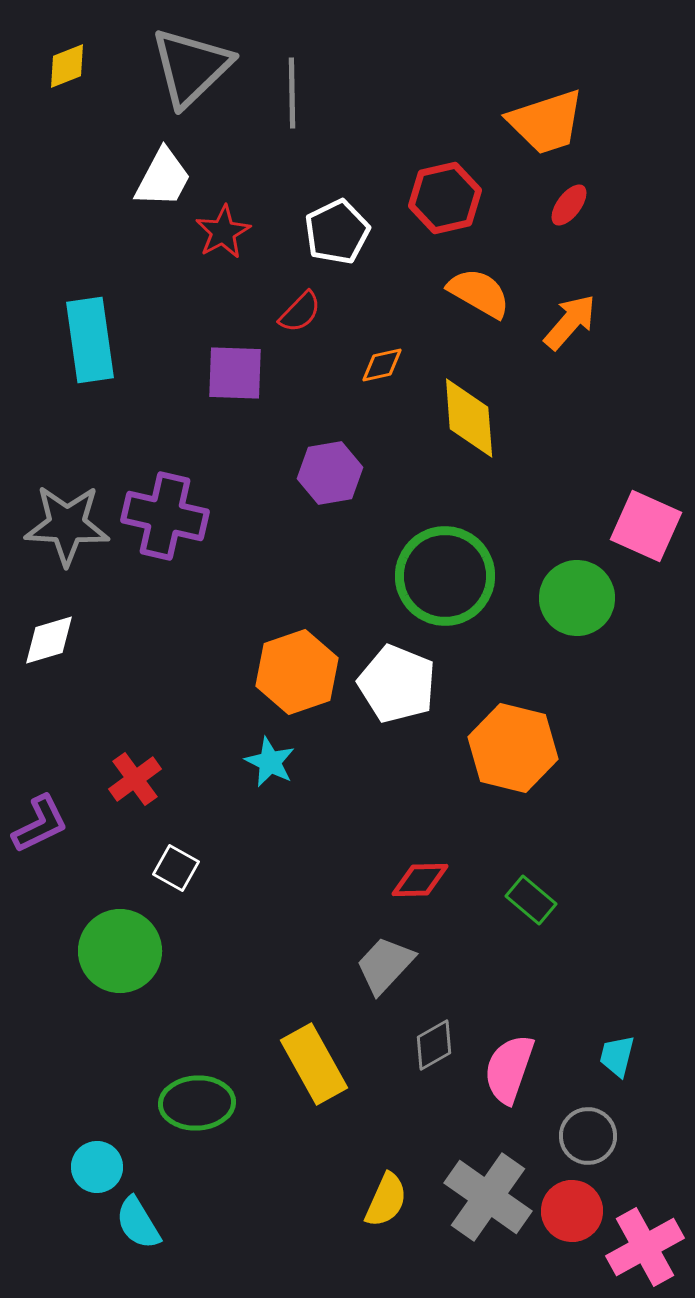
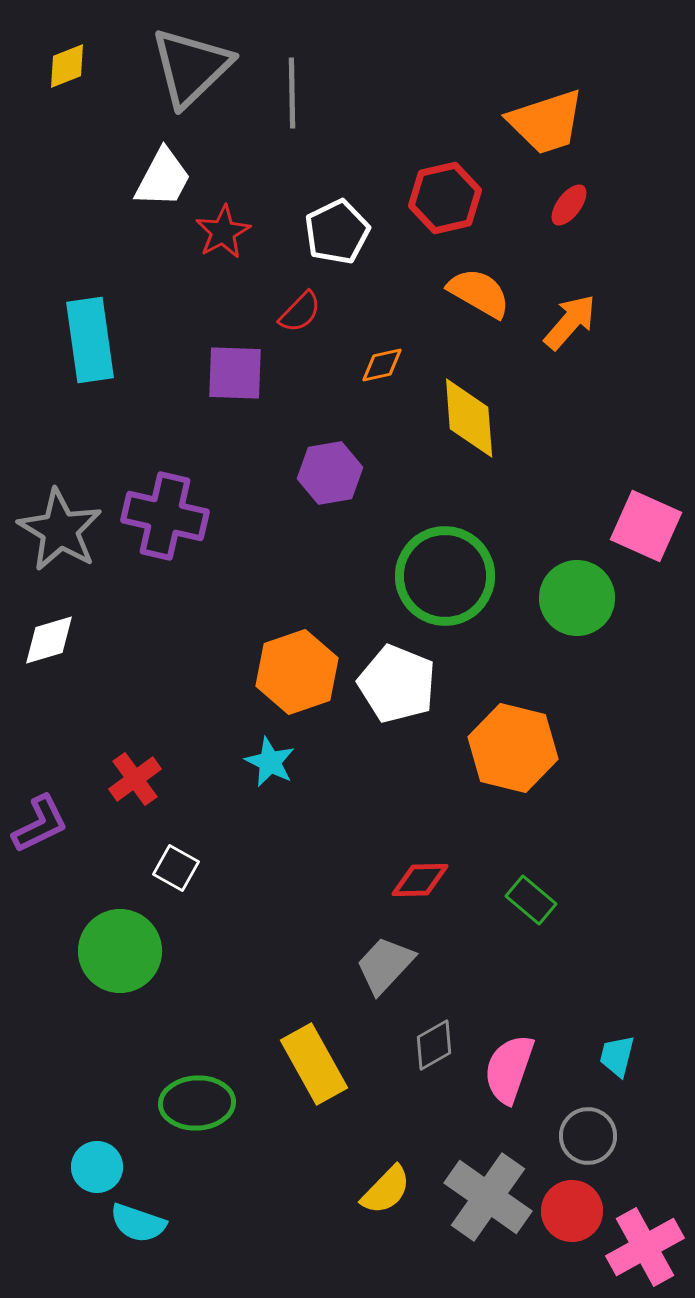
gray star at (67, 525): moved 7 px left, 5 px down; rotated 28 degrees clockwise
yellow semicircle at (386, 1200): moved 10 px up; rotated 20 degrees clockwise
cyan semicircle at (138, 1223): rotated 40 degrees counterclockwise
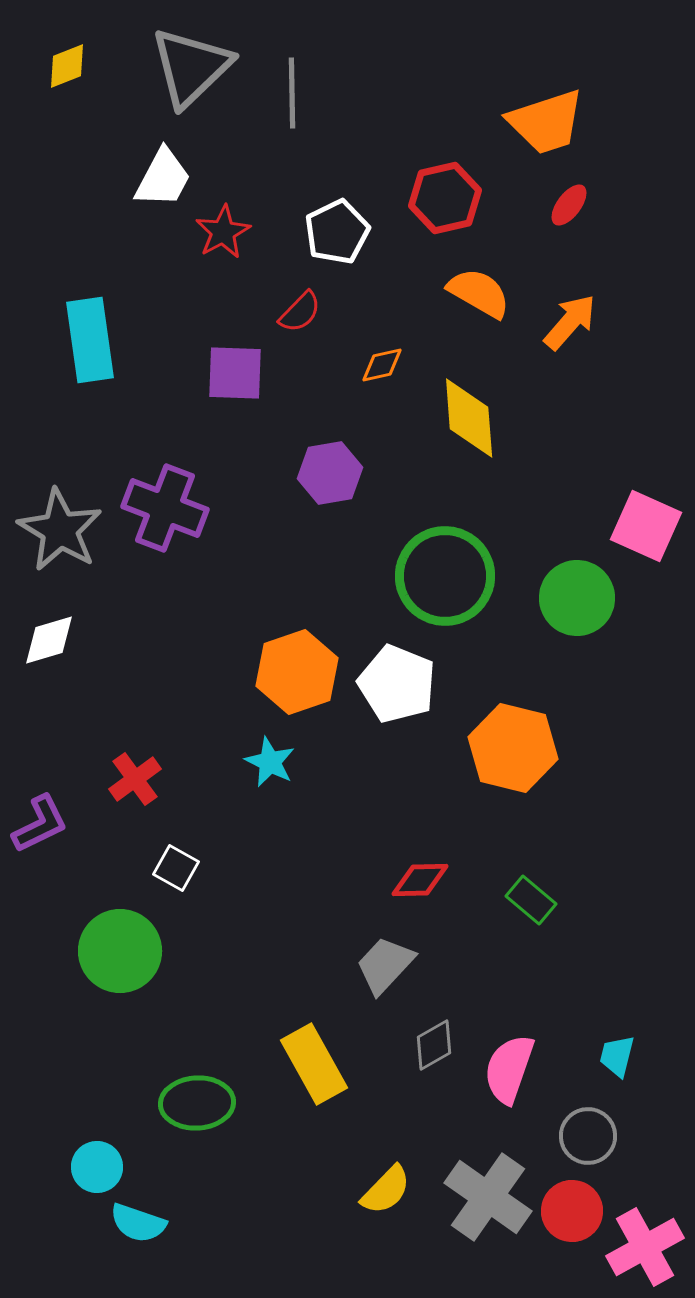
purple cross at (165, 516): moved 8 px up; rotated 8 degrees clockwise
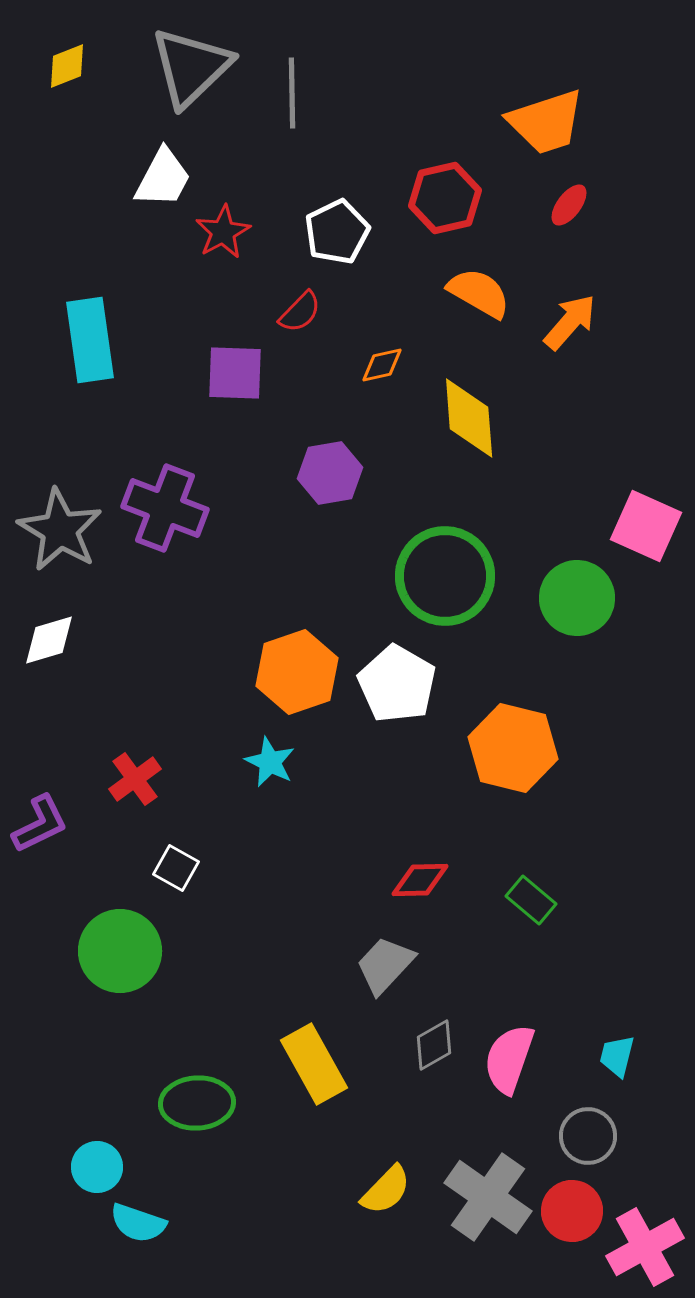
white pentagon at (397, 684): rotated 8 degrees clockwise
pink semicircle at (509, 1069): moved 10 px up
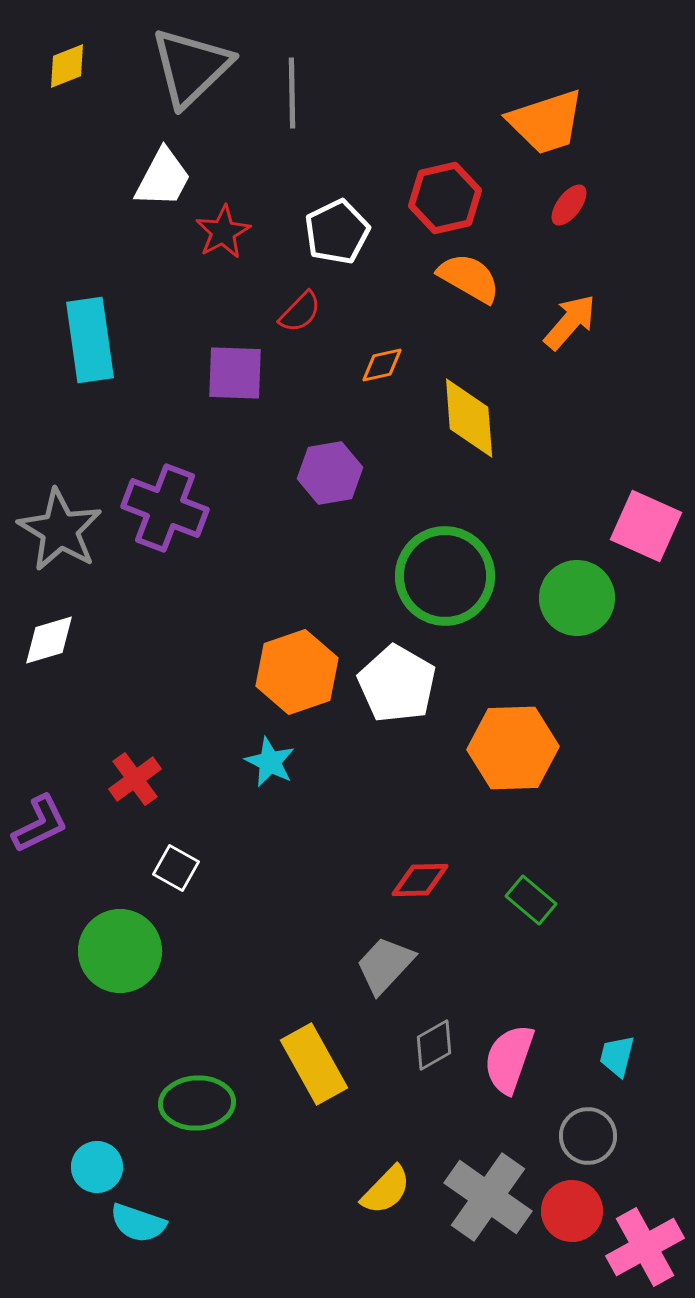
orange semicircle at (479, 293): moved 10 px left, 15 px up
orange hexagon at (513, 748): rotated 16 degrees counterclockwise
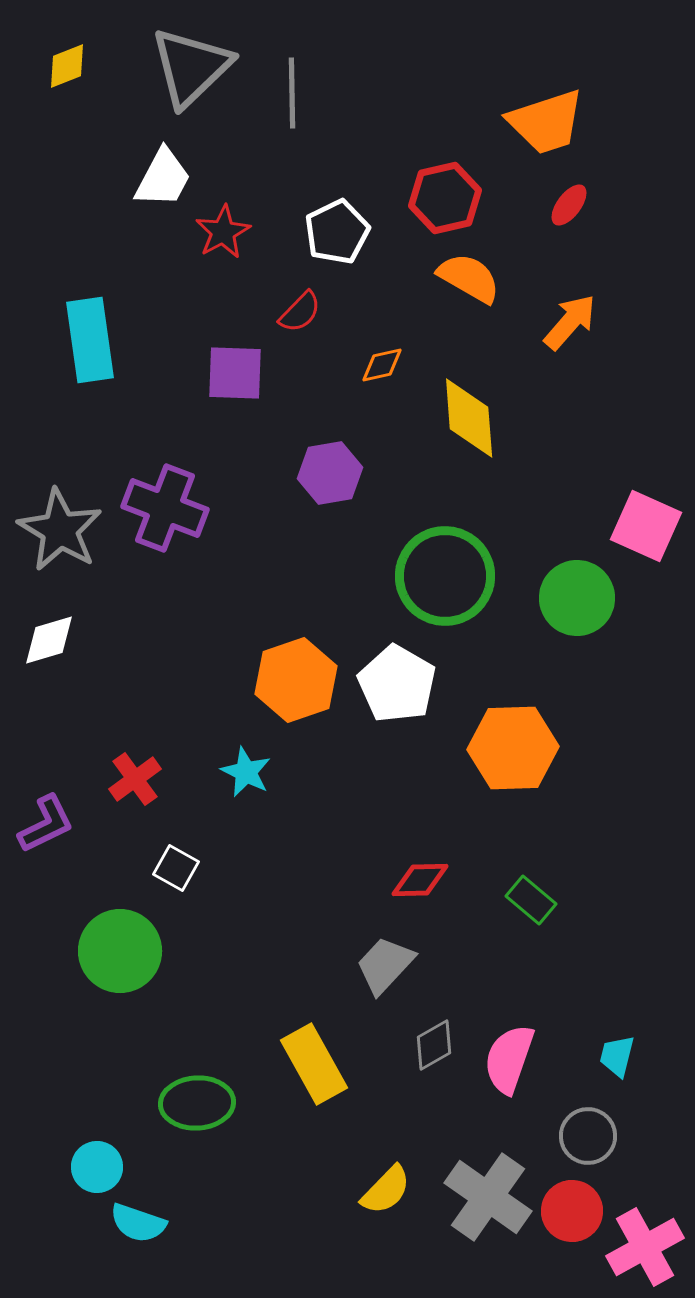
orange hexagon at (297, 672): moved 1 px left, 8 px down
cyan star at (270, 762): moved 24 px left, 10 px down
purple L-shape at (40, 824): moved 6 px right
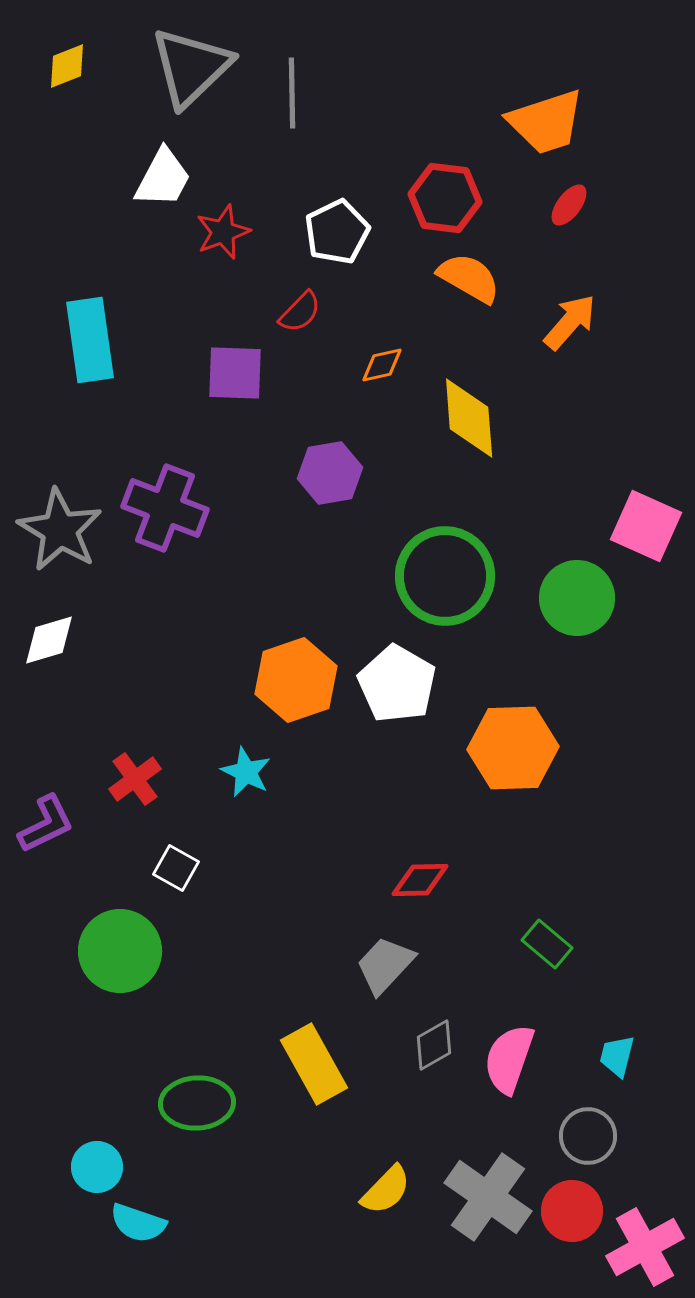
red hexagon at (445, 198): rotated 20 degrees clockwise
red star at (223, 232): rotated 8 degrees clockwise
green rectangle at (531, 900): moved 16 px right, 44 px down
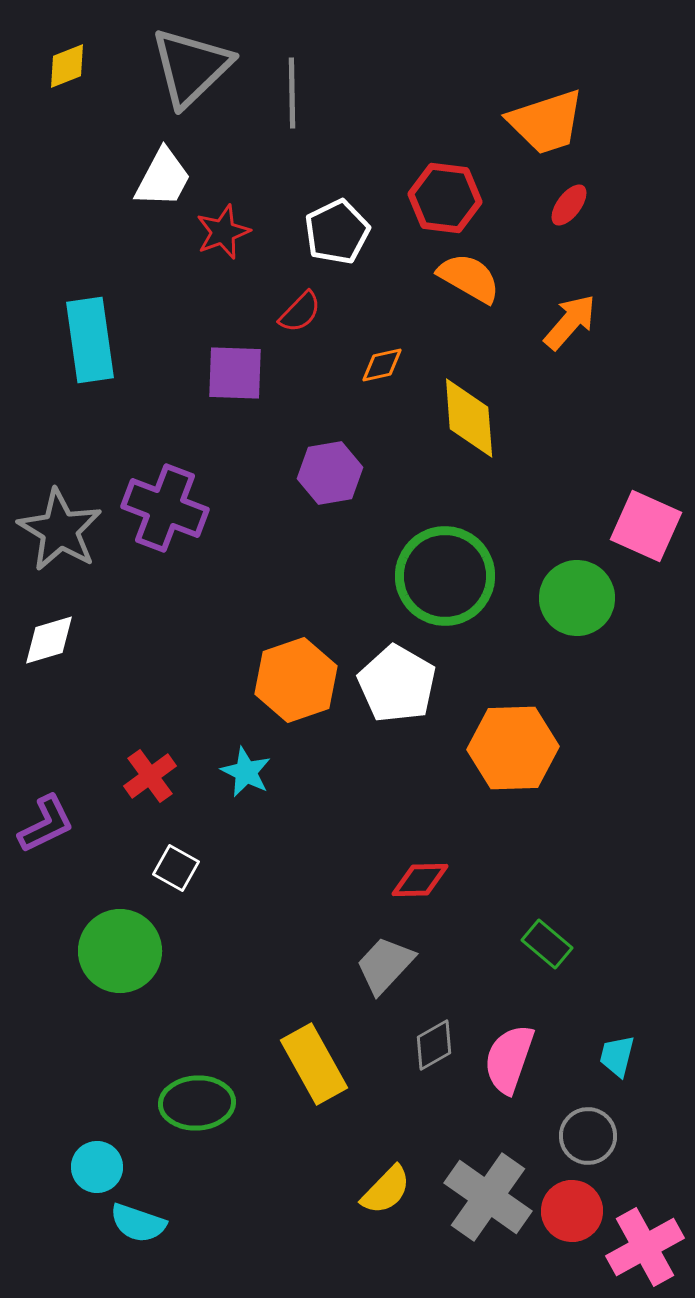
red cross at (135, 779): moved 15 px right, 3 px up
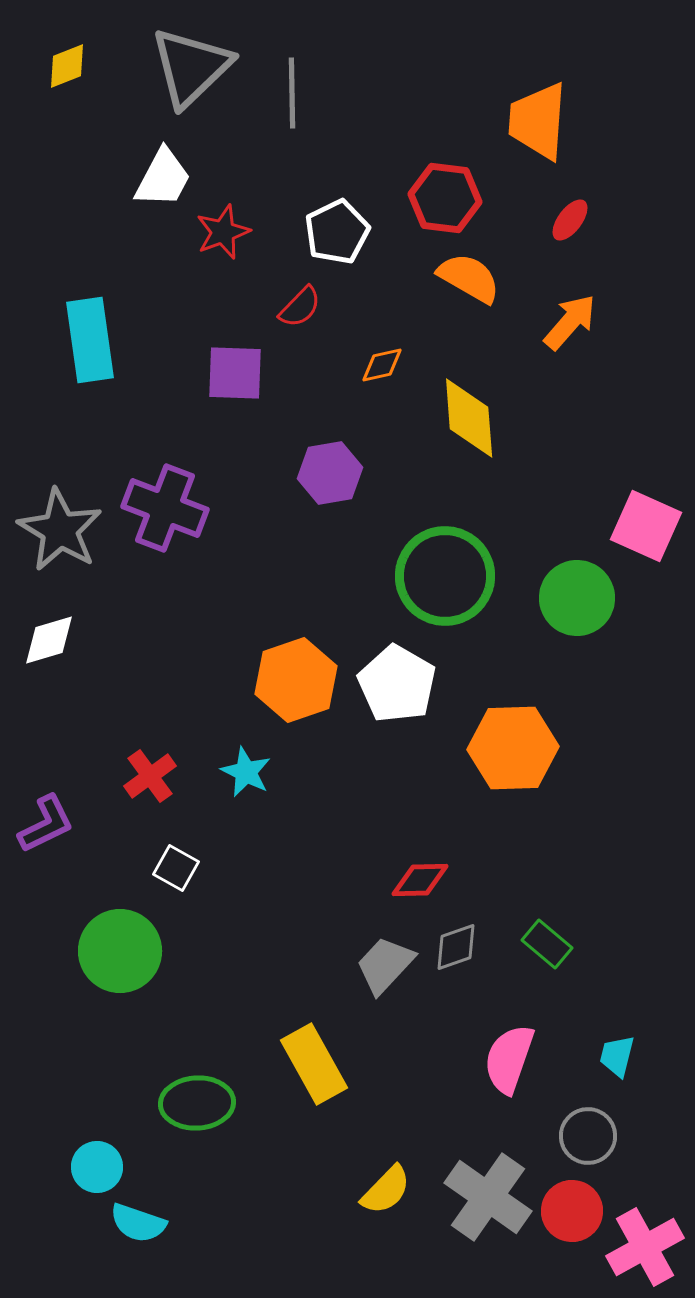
orange trapezoid at (546, 122): moved 8 px left, 1 px up; rotated 112 degrees clockwise
red ellipse at (569, 205): moved 1 px right, 15 px down
red semicircle at (300, 312): moved 5 px up
gray diamond at (434, 1045): moved 22 px right, 98 px up; rotated 10 degrees clockwise
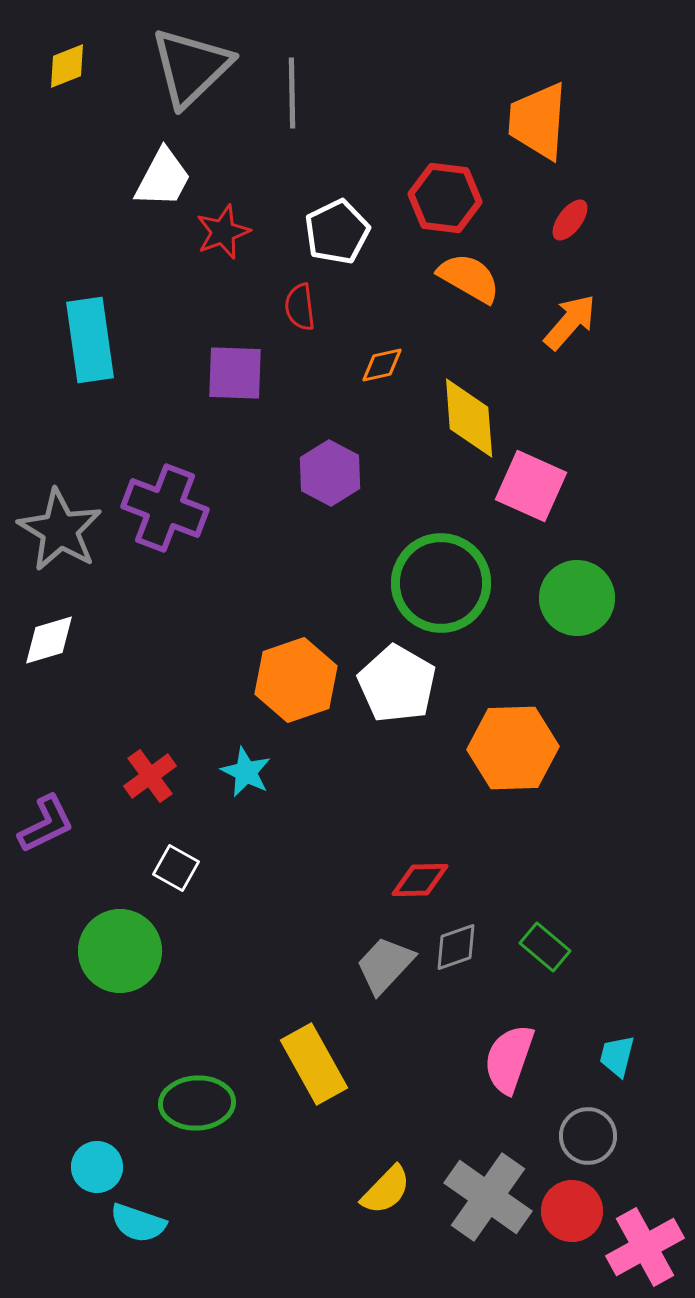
red semicircle at (300, 307): rotated 129 degrees clockwise
purple hexagon at (330, 473): rotated 22 degrees counterclockwise
pink square at (646, 526): moved 115 px left, 40 px up
green circle at (445, 576): moved 4 px left, 7 px down
green rectangle at (547, 944): moved 2 px left, 3 px down
